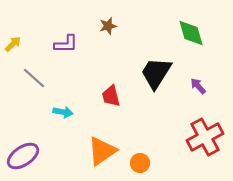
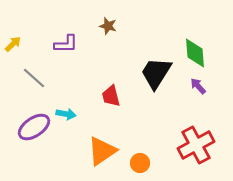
brown star: rotated 30 degrees clockwise
green diamond: moved 4 px right, 20 px down; rotated 12 degrees clockwise
cyan arrow: moved 3 px right, 2 px down
red cross: moved 9 px left, 8 px down
purple ellipse: moved 11 px right, 29 px up
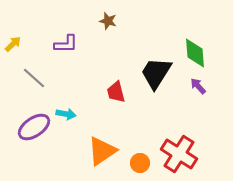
brown star: moved 5 px up
red trapezoid: moved 5 px right, 4 px up
red cross: moved 17 px left, 9 px down; rotated 30 degrees counterclockwise
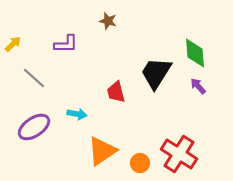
cyan arrow: moved 11 px right
